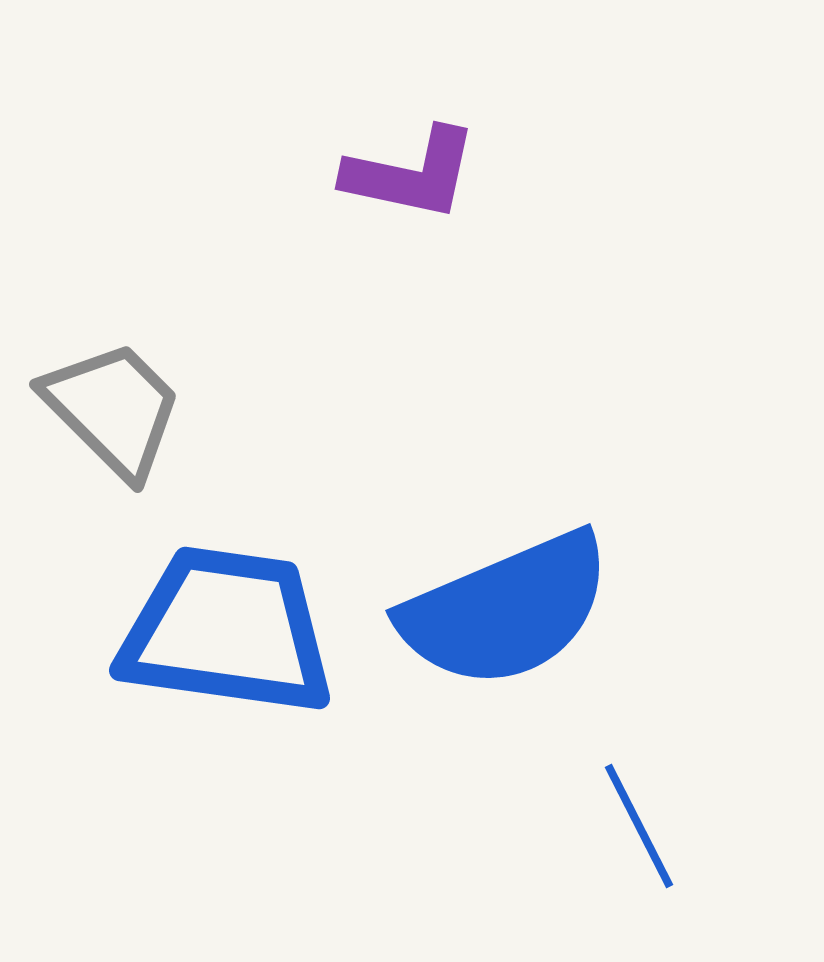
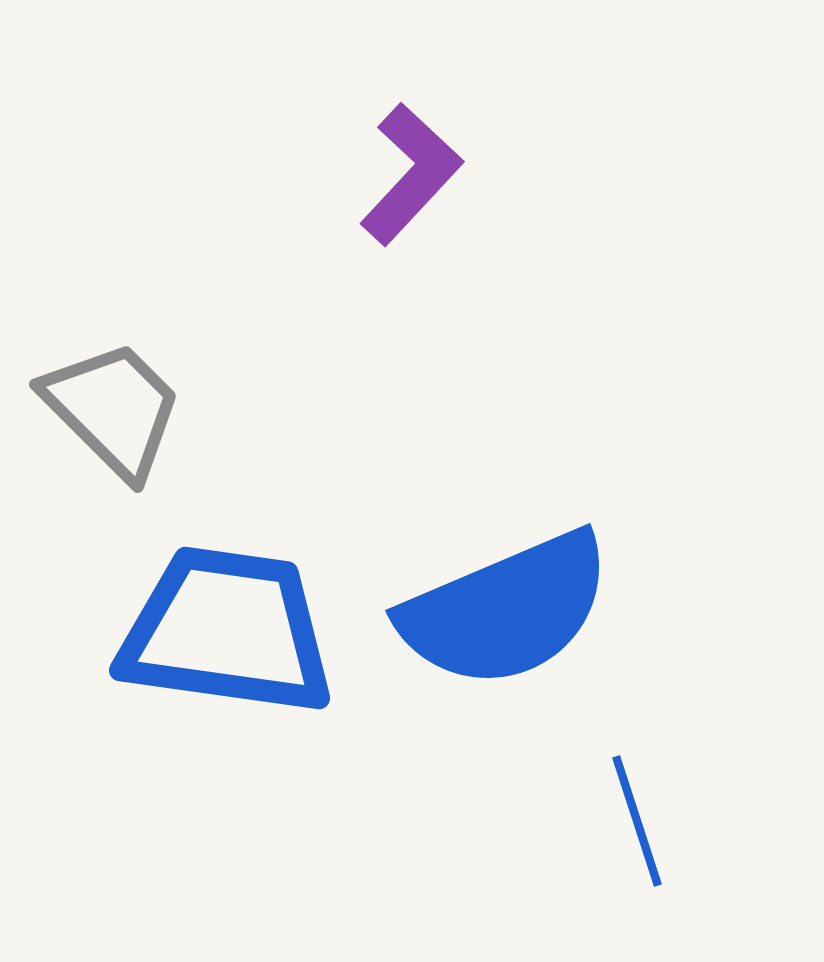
purple L-shape: rotated 59 degrees counterclockwise
blue line: moved 2 px left, 5 px up; rotated 9 degrees clockwise
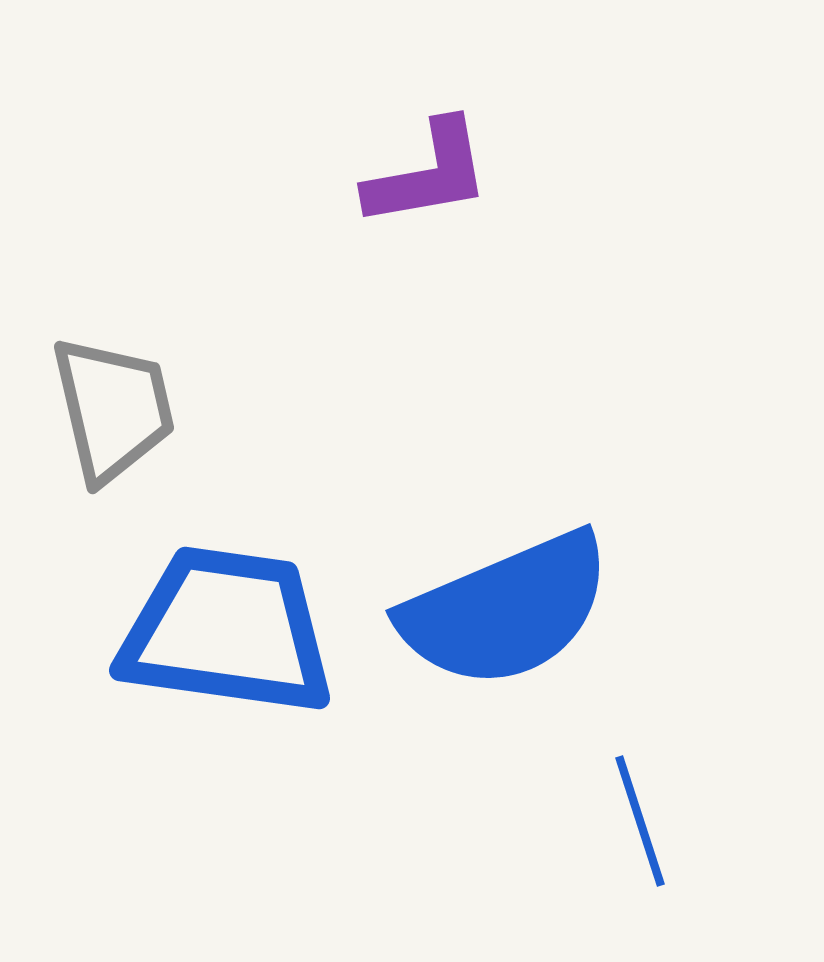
purple L-shape: moved 17 px right; rotated 37 degrees clockwise
gray trapezoid: rotated 32 degrees clockwise
blue line: moved 3 px right
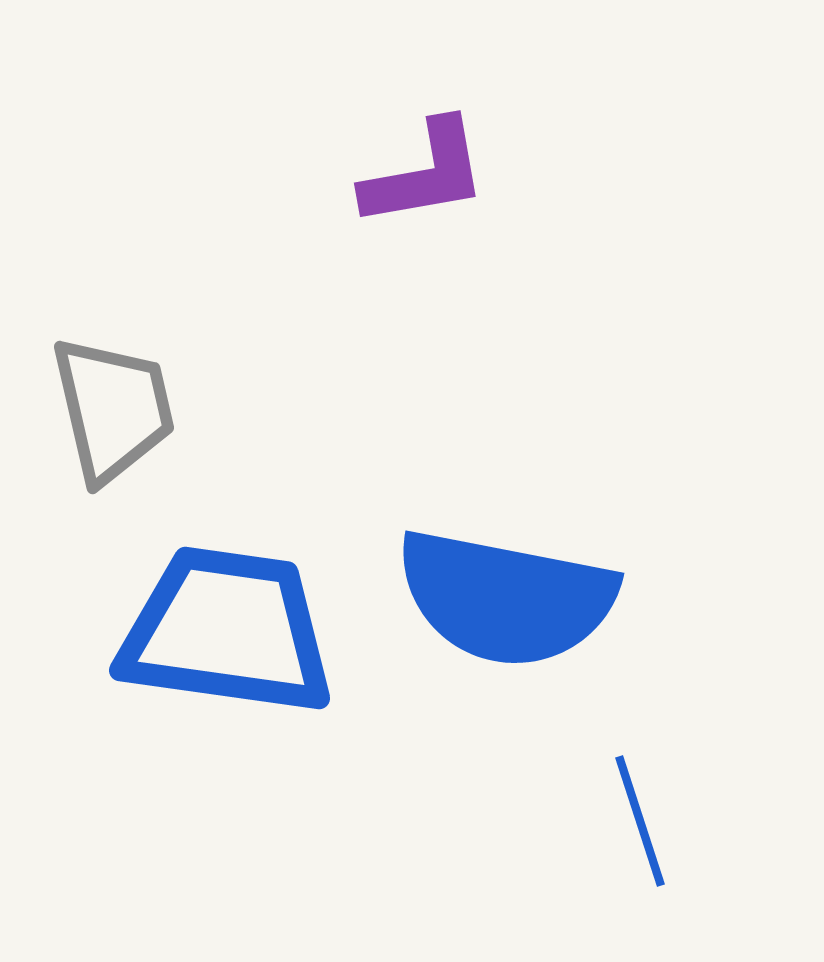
purple L-shape: moved 3 px left
blue semicircle: moved 12 px up; rotated 34 degrees clockwise
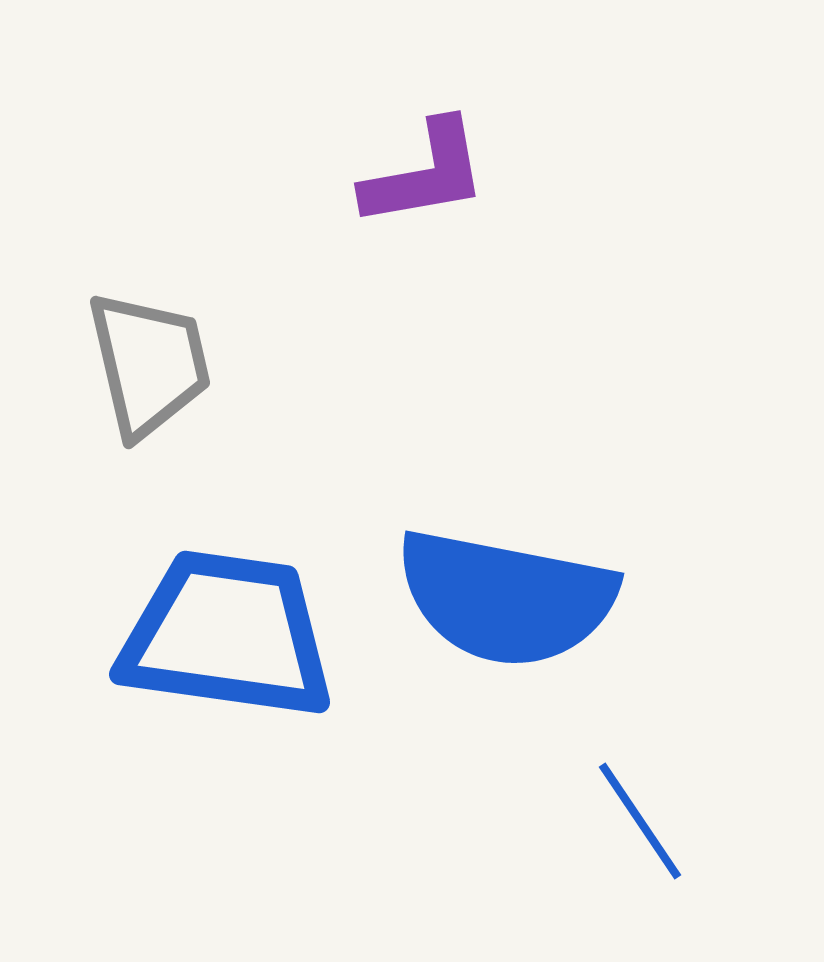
gray trapezoid: moved 36 px right, 45 px up
blue trapezoid: moved 4 px down
blue line: rotated 16 degrees counterclockwise
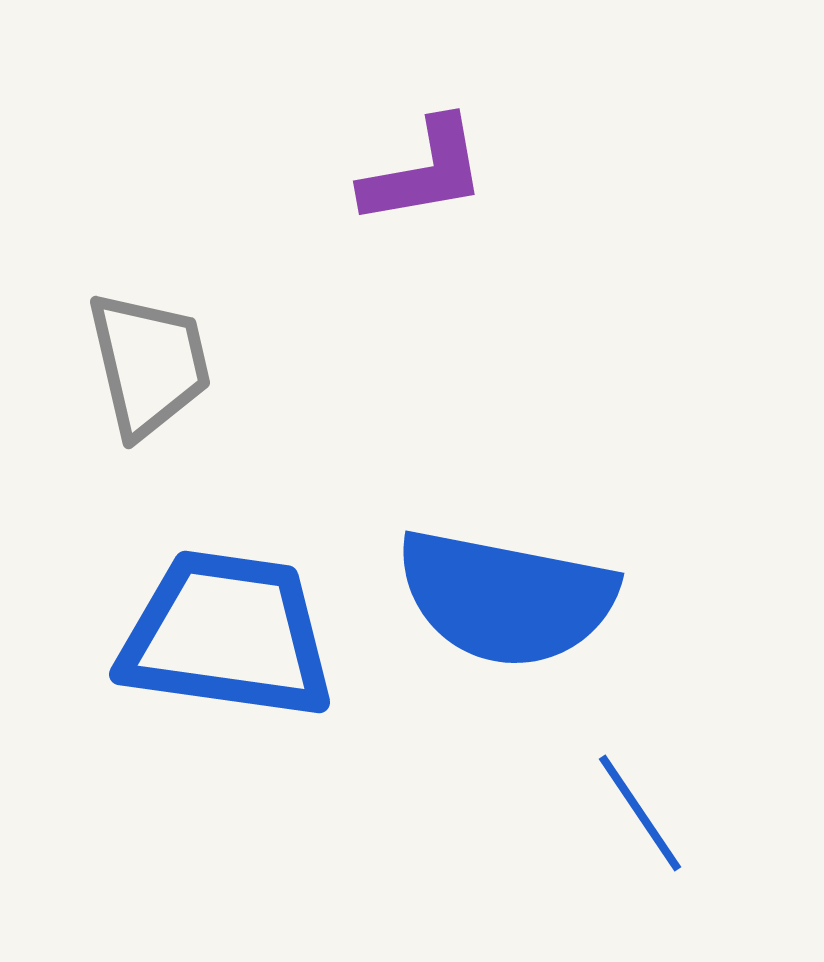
purple L-shape: moved 1 px left, 2 px up
blue line: moved 8 px up
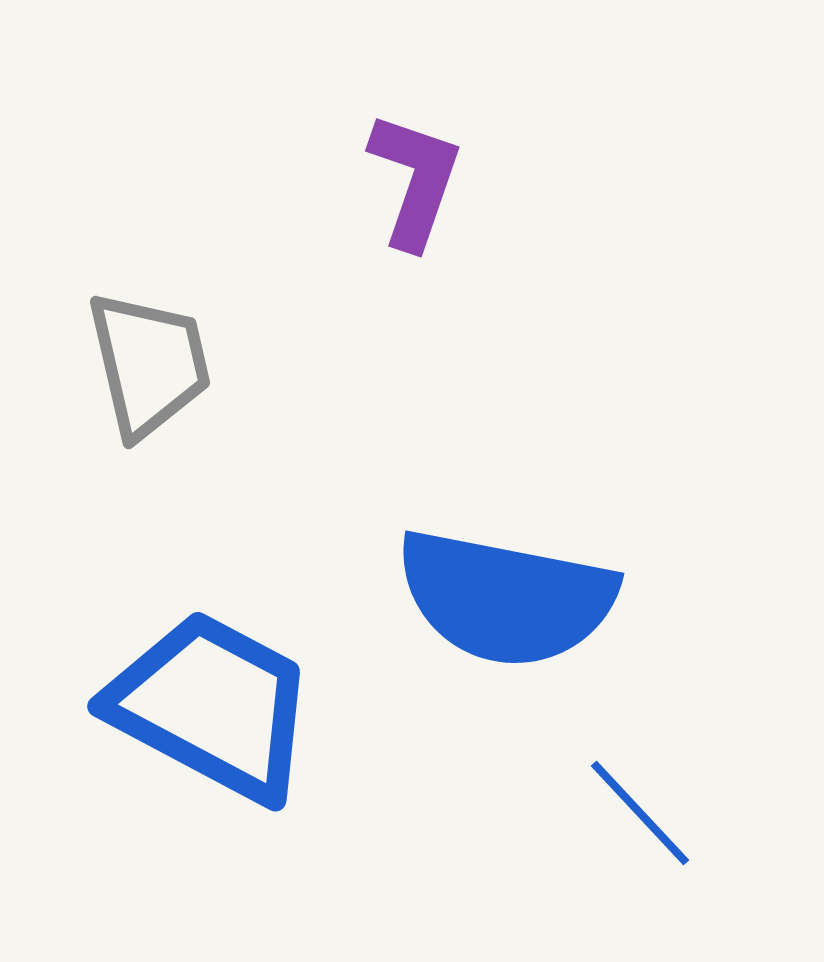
purple L-shape: moved 9 px left, 8 px down; rotated 61 degrees counterclockwise
blue trapezoid: moved 15 px left, 71 px down; rotated 20 degrees clockwise
blue line: rotated 9 degrees counterclockwise
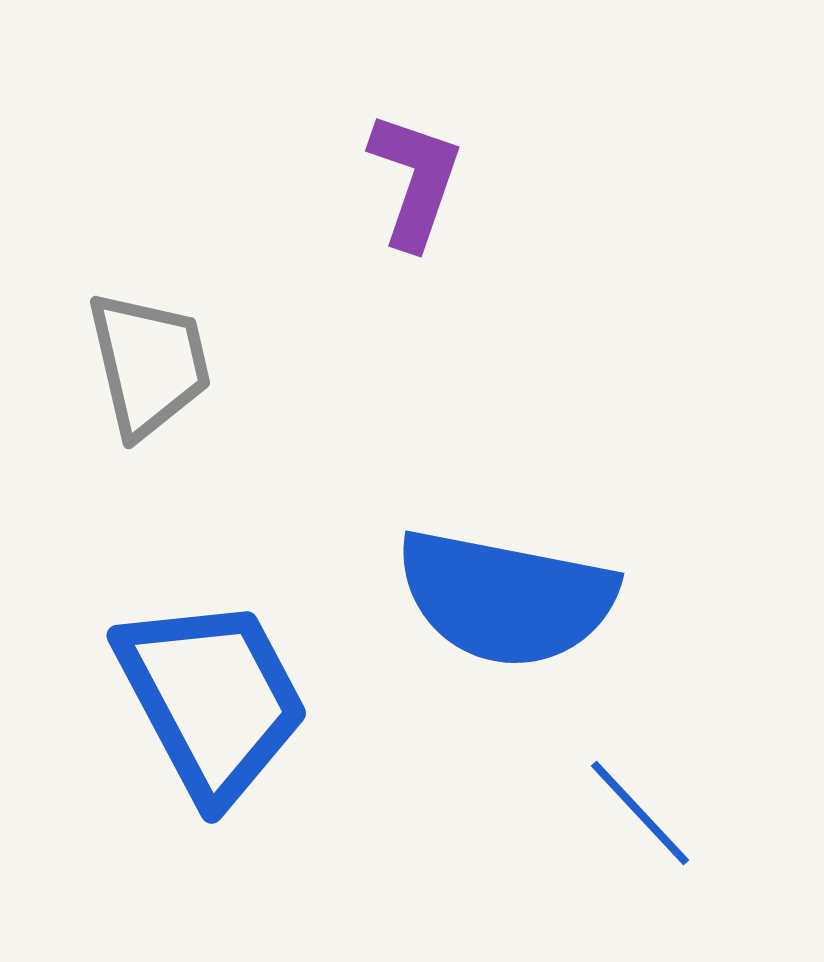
blue trapezoid: moved 7 px up; rotated 34 degrees clockwise
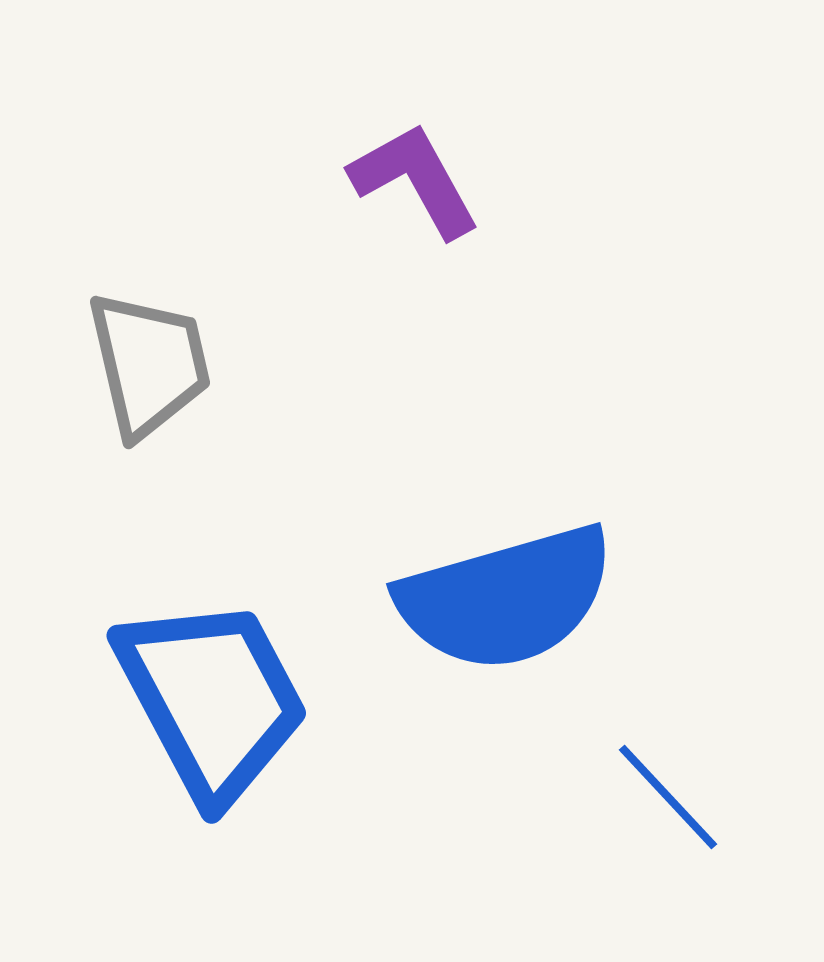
purple L-shape: rotated 48 degrees counterclockwise
blue semicircle: rotated 27 degrees counterclockwise
blue line: moved 28 px right, 16 px up
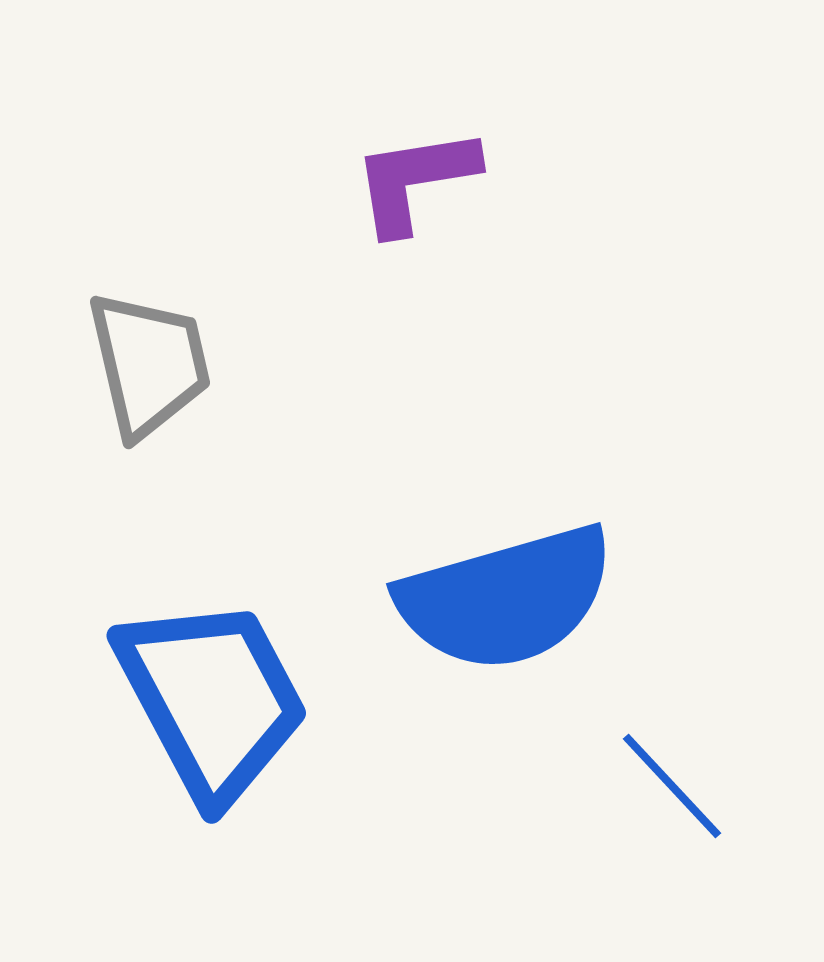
purple L-shape: rotated 70 degrees counterclockwise
blue line: moved 4 px right, 11 px up
